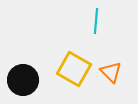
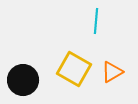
orange triangle: moved 1 px right; rotated 45 degrees clockwise
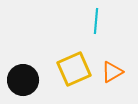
yellow square: rotated 36 degrees clockwise
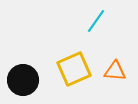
cyan line: rotated 30 degrees clockwise
orange triangle: moved 3 px right, 1 px up; rotated 35 degrees clockwise
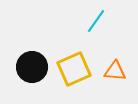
black circle: moved 9 px right, 13 px up
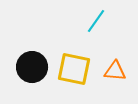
yellow square: rotated 36 degrees clockwise
